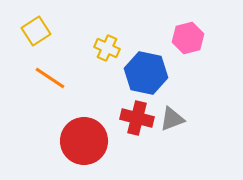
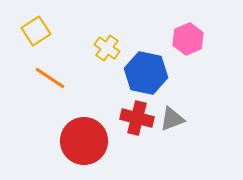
pink hexagon: moved 1 px down; rotated 8 degrees counterclockwise
yellow cross: rotated 10 degrees clockwise
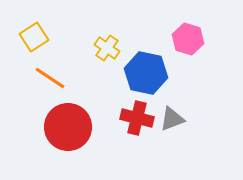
yellow square: moved 2 px left, 6 px down
pink hexagon: rotated 20 degrees counterclockwise
red circle: moved 16 px left, 14 px up
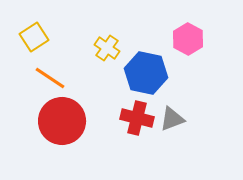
pink hexagon: rotated 12 degrees clockwise
red circle: moved 6 px left, 6 px up
